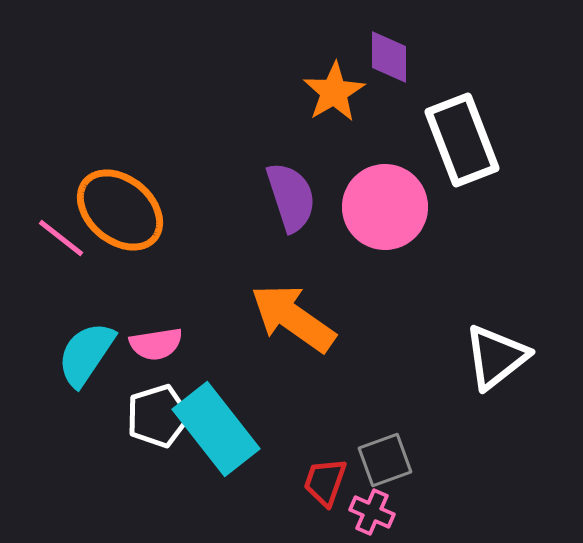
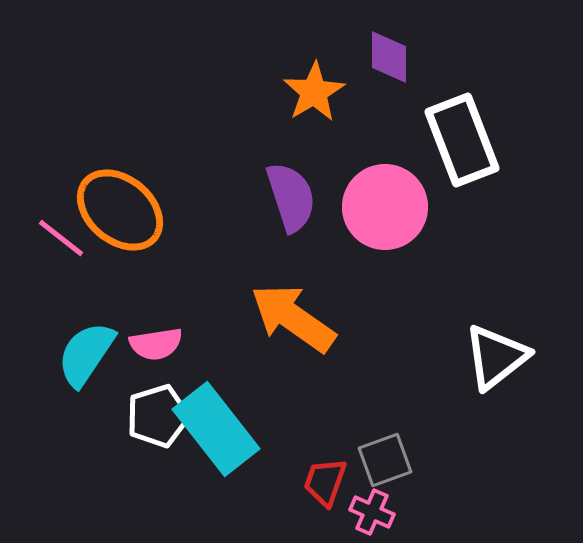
orange star: moved 20 px left
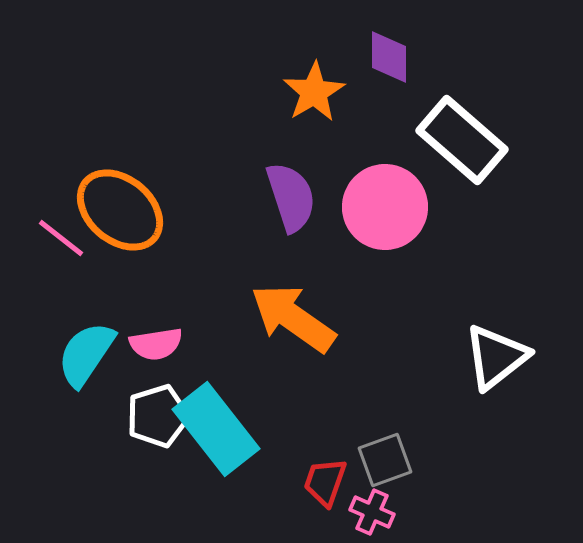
white rectangle: rotated 28 degrees counterclockwise
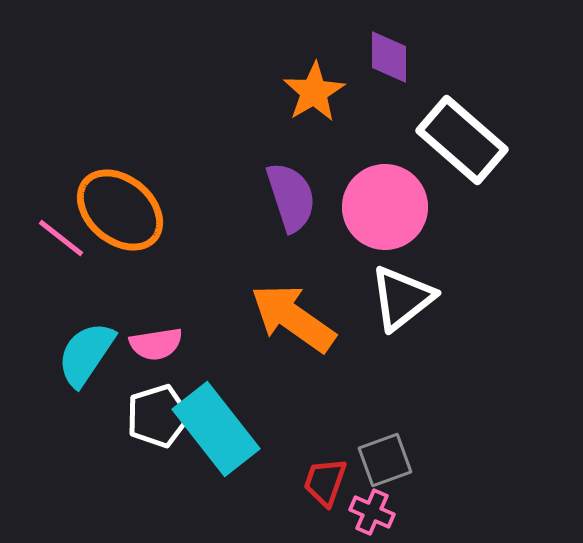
white triangle: moved 94 px left, 59 px up
